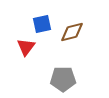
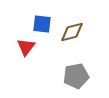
blue square: rotated 18 degrees clockwise
gray pentagon: moved 13 px right, 3 px up; rotated 10 degrees counterclockwise
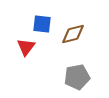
brown diamond: moved 1 px right, 2 px down
gray pentagon: moved 1 px right, 1 px down
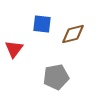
red triangle: moved 12 px left, 2 px down
gray pentagon: moved 21 px left
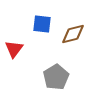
gray pentagon: rotated 20 degrees counterclockwise
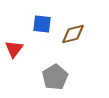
gray pentagon: moved 1 px left
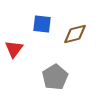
brown diamond: moved 2 px right
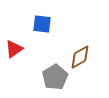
brown diamond: moved 5 px right, 23 px down; rotated 15 degrees counterclockwise
red triangle: rotated 18 degrees clockwise
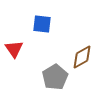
red triangle: rotated 30 degrees counterclockwise
brown diamond: moved 2 px right
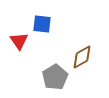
red triangle: moved 5 px right, 8 px up
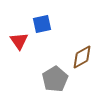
blue square: rotated 18 degrees counterclockwise
gray pentagon: moved 2 px down
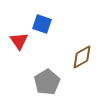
blue square: rotated 30 degrees clockwise
gray pentagon: moved 8 px left, 3 px down
